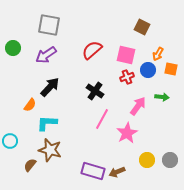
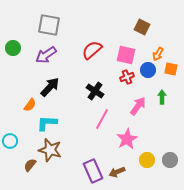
green arrow: rotated 96 degrees counterclockwise
pink star: moved 6 px down
purple rectangle: rotated 50 degrees clockwise
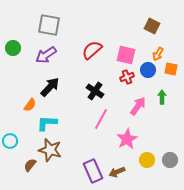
brown square: moved 10 px right, 1 px up
pink line: moved 1 px left
